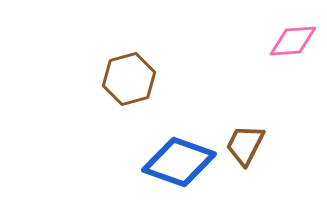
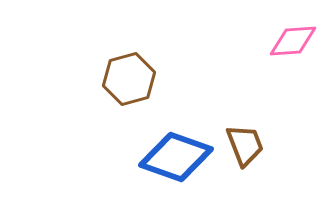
brown trapezoid: rotated 132 degrees clockwise
blue diamond: moved 3 px left, 5 px up
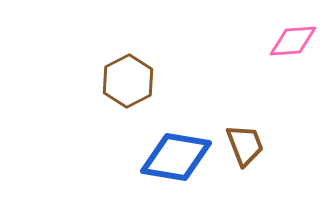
brown hexagon: moved 1 px left, 2 px down; rotated 12 degrees counterclockwise
blue diamond: rotated 10 degrees counterclockwise
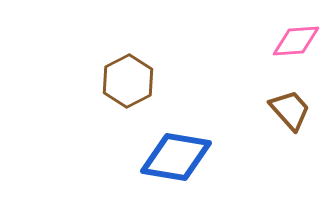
pink diamond: moved 3 px right
brown trapezoid: moved 45 px right, 35 px up; rotated 21 degrees counterclockwise
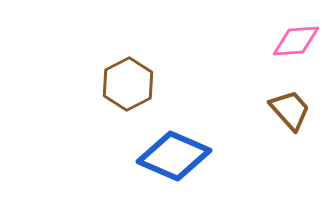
brown hexagon: moved 3 px down
blue diamond: moved 2 px left, 1 px up; rotated 14 degrees clockwise
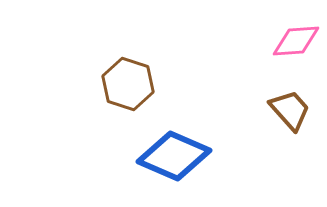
brown hexagon: rotated 15 degrees counterclockwise
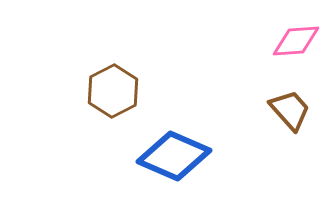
brown hexagon: moved 15 px left, 7 px down; rotated 15 degrees clockwise
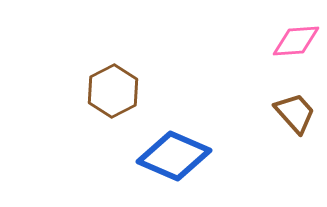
brown trapezoid: moved 5 px right, 3 px down
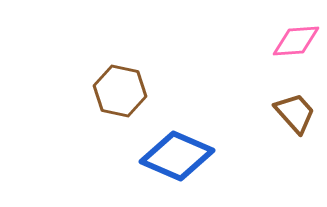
brown hexagon: moved 7 px right; rotated 21 degrees counterclockwise
blue diamond: moved 3 px right
